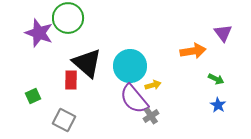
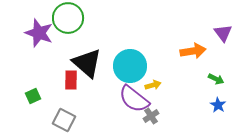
purple semicircle: rotated 12 degrees counterclockwise
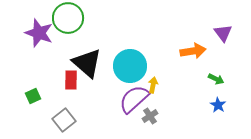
yellow arrow: rotated 63 degrees counterclockwise
purple semicircle: rotated 100 degrees clockwise
gray cross: moved 1 px left
gray square: rotated 25 degrees clockwise
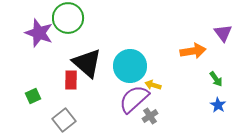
green arrow: rotated 28 degrees clockwise
yellow arrow: rotated 84 degrees counterclockwise
